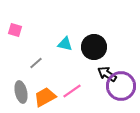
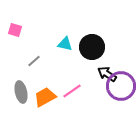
black circle: moved 2 px left
gray line: moved 2 px left, 2 px up
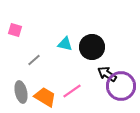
gray line: moved 1 px up
orange trapezoid: rotated 60 degrees clockwise
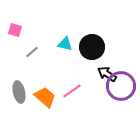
gray line: moved 2 px left, 8 px up
gray ellipse: moved 2 px left
orange trapezoid: rotated 10 degrees clockwise
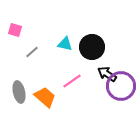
pink line: moved 10 px up
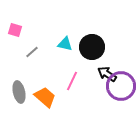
pink line: rotated 30 degrees counterclockwise
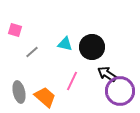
purple circle: moved 1 px left, 5 px down
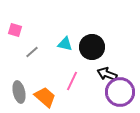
black arrow: rotated 12 degrees counterclockwise
purple circle: moved 1 px down
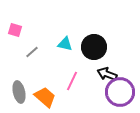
black circle: moved 2 px right
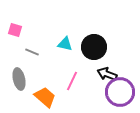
gray line: rotated 64 degrees clockwise
gray ellipse: moved 13 px up
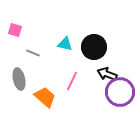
gray line: moved 1 px right, 1 px down
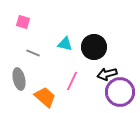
pink square: moved 8 px right, 8 px up
black arrow: rotated 36 degrees counterclockwise
